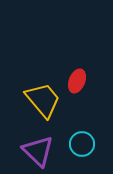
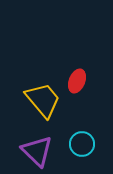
purple triangle: moved 1 px left
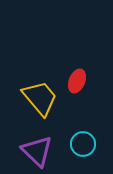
yellow trapezoid: moved 3 px left, 2 px up
cyan circle: moved 1 px right
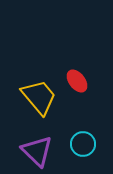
red ellipse: rotated 60 degrees counterclockwise
yellow trapezoid: moved 1 px left, 1 px up
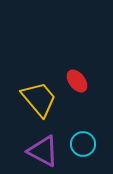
yellow trapezoid: moved 2 px down
purple triangle: moved 6 px right; rotated 16 degrees counterclockwise
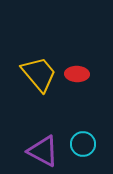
red ellipse: moved 7 px up; rotated 50 degrees counterclockwise
yellow trapezoid: moved 25 px up
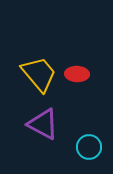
cyan circle: moved 6 px right, 3 px down
purple triangle: moved 27 px up
